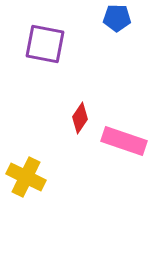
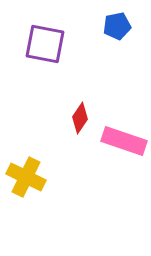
blue pentagon: moved 8 px down; rotated 12 degrees counterclockwise
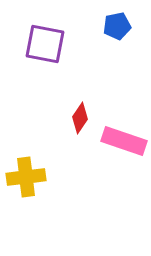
yellow cross: rotated 33 degrees counterclockwise
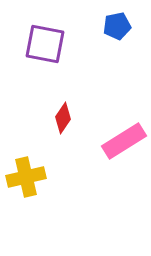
red diamond: moved 17 px left
pink rectangle: rotated 51 degrees counterclockwise
yellow cross: rotated 6 degrees counterclockwise
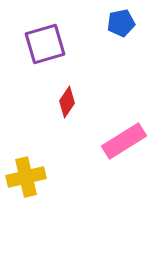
blue pentagon: moved 4 px right, 3 px up
purple square: rotated 27 degrees counterclockwise
red diamond: moved 4 px right, 16 px up
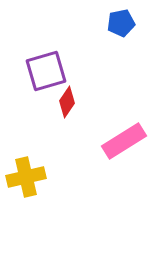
purple square: moved 1 px right, 27 px down
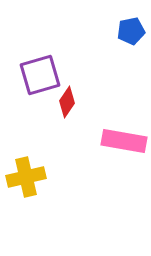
blue pentagon: moved 10 px right, 8 px down
purple square: moved 6 px left, 4 px down
pink rectangle: rotated 42 degrees clockwise
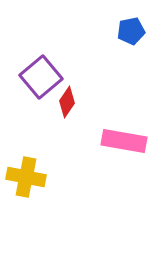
purple square: moved 1 px right, 2 px down; rotated 24 degrees counterclockwise
yellow cross: rotated 24 degrees clockwise
